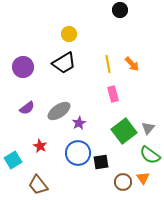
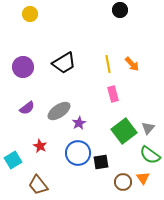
yellow circle: moved 39 px left, 20 px up
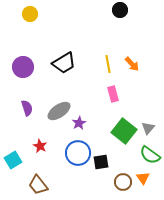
purple semicircle: rotated 70 degrees counterclockwise
green square: rotated 15 degrees counterclockwise
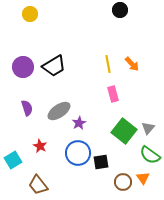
black trapezoid: moved 10 px left, 3 px down
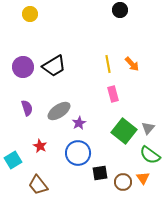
black square: moved 1 px left, 11 px down
